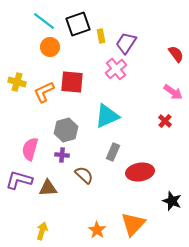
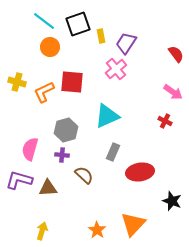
red cross: rotated 16 degrees counterclockwise
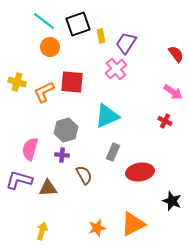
brown semicircle: rotated 18 degrees clockwise
orange triangle: rotated 20 degrees clockwise
orange star: moved 2 px up; rotated 24 degrees clockwise
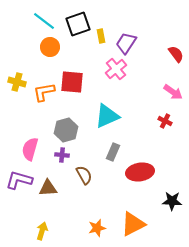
orange L-shape: rotated 15 degrees clockwise
black star: rotated 18 degrees counterclockwise
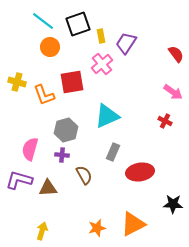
cyan line: moved 1 px left
pink cross: moved 14 px left, 5 px up
red square: rotated 15 degrees counterclockwise
orange L-shape: moved 3 px down; rotated 100 degrees counterclockwise
black star: moved 1 px right, 3 px down
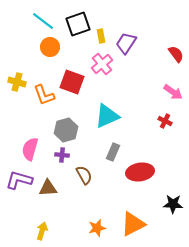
red square: rotated 30 degrees clockwise
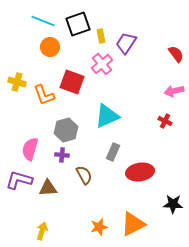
cyan line: rotated 15 degrees counterclockwise
pink arrow: moved 1 px right, 1 px up; rotated 132 degrees clockwise
orange star: moved 2 px right, 1 px up
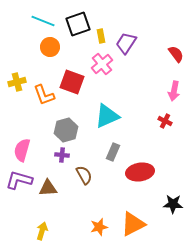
yellow cross: rotated 30 degrees counterclockwise
pink arrow: rotated 66 degrees counterclockwise
pink semicircle: moved 8 px left, 1 px down
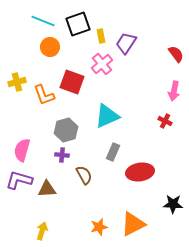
brown triangle: moved 1 px left, 1 px down
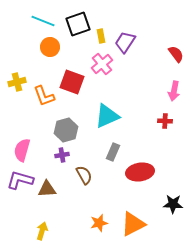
purple trapezoid: moved 1 px left, 1 px up
orange L-shape: moved 1 px down
red cross: rotated 24 degrees counterclockwise
purple cross: rotated 16 degrees counterclockwise
purple L-shape: moved 1 px right
orange star: moved 4 px up
